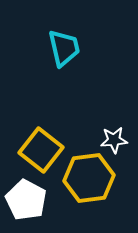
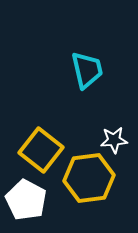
cyan trapezoid: moved 23 px right, 22 px down
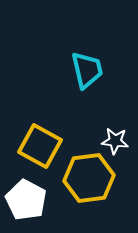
white star: moved 1 px right, 1 px down; rotated 12 degrees clockwise
yellow square: moved 1 px left, 4 px up; rotated 9 degrees counterclockwise
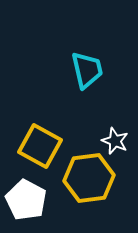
white star: rotated 16 degrees clockwise
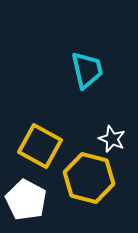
white star: moved 3 px left, 2 px up
yellow hexagon: rotated 21 degrees clockwise
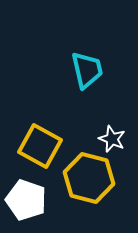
white pentagon: rotated 9 degrees counterclockwise
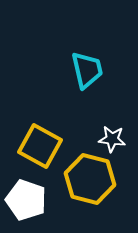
white star: rotated 16 degrees counterclockwise
yellow hexagon: moved 1 px right, 1 px down
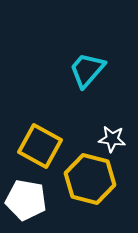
cyan trapezoid: rotated 126 degrees counterclockwise
white pentagon: rotated 9 degrees counterclockwise
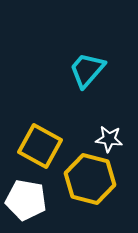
white star: moved 3 px left
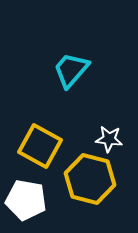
cyan trapezoid: moved 16 px left
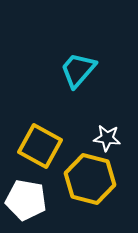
cyan trapezoid: moved 7 px right
white star: moved 2 px left, 1 px up
